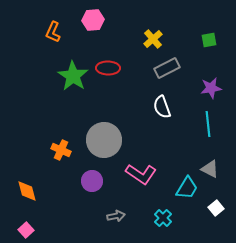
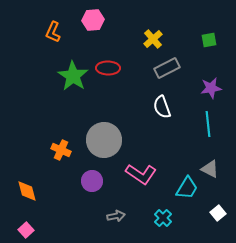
white square: moved 2 px right, 5 px down
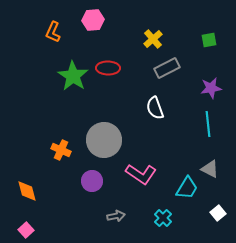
white semicircle: moved 7 px left, 1 px down
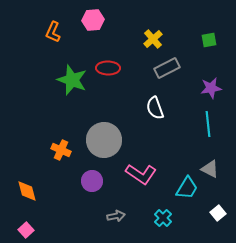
green star: moved 1 px left, 4 px down; rotated 12 degrees counterclockwise
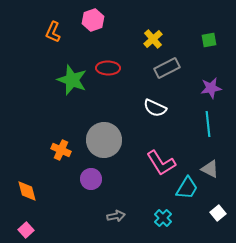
pink hexagon: rotated 15 degrees counterclockwise
white semicircle: rotated 45 degrees counterclockwise
pink L-shape: moved 20 px right, 11 px up; rotated 24 degrees clockwise
purple circle: moved 1 px left, 2 px up
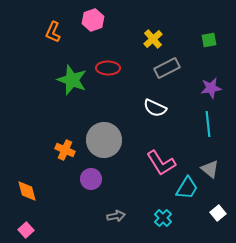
orange cross: moved 4 px right
gray triangle: rotated 12 degrees clockwise
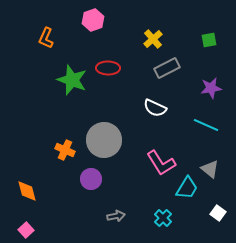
orange L-shape: moved 7 px left, 6 px down
cyan line: moved 2 px left, 1 px down; rotated 60 degrees counterclockwise
white square: rotated 14 degrees counterclockwise
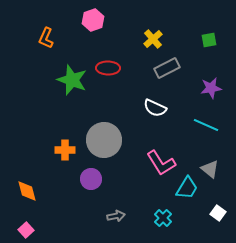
orange cross: rotated 24 degrees counterclockwise
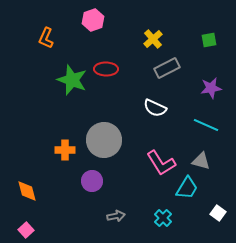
red ellipse: moved 2 px left, 1 px down
gray triangle: moved 9 px left, 8 px up; rotated 24 degrees counterclockwise
purple circle: moved 1 px right, 2 px down
